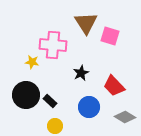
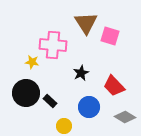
black circle: moved 2 px up
yellow circle: moved 9 px right
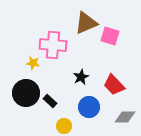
brown triangle: rotated 40 degrees clockwise
yellow star: moved 1 px right, 1 px down
black star: moved 4 px down
red trapezoid: moved 1 px up
gray diamond: rotated 30 degrees counterclockwise
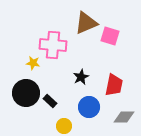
red trapezoid: rotated 125 degrees counterclockwise
gray diamond: moved 1 px left
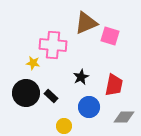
black rectangle: moved 1 px right, 5 px up
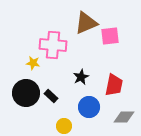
pink square: rotated 24 degrees counterclockwise
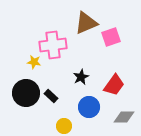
pink square: moved 1 px right, 1 px down; rotated 12 degrees counterclockwise
pink cross: rotated 12 degrees counterclockwise
yellow star: moved 1 px right, 1 px up
red trapezoid: rotated 25 degrees clockwise
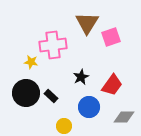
brown triangle: moved 1 px right; rotated 35 degrees counterclockwise
yellow star: moved 3 px left
red trapezoid: moved 2 px left
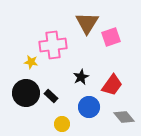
gray diamond: rotated 50 degrees clockwise
yellow circle: moved 2 px left, 2 px up
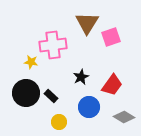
gray diamond: rotated 20 degrees counterclockwise
yellow circle: moved 3 px left, 2 px up
